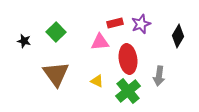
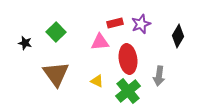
black star: moved 1 px right, 2 px down
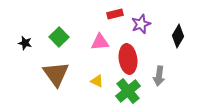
red rectangle: moved 9 px up
green square: moved 3 px right, 5 px down
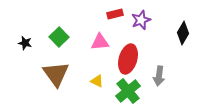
purple star: moved 4 px up
black diamond: moved 5 px right, 3 px up
red ellipse: rotated 24 degrees clockwise
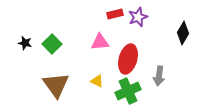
purple star: moved 3 px left, 3 px up
green square: moved 7 px left, 7 px down
brown triangle: moved 11 px down
green cross: rotated 15 degrees clockwise
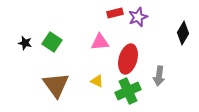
red rectangle: moved 1 px up
green square: moved 2 px up; rotated 12 degrees counterclockwise
